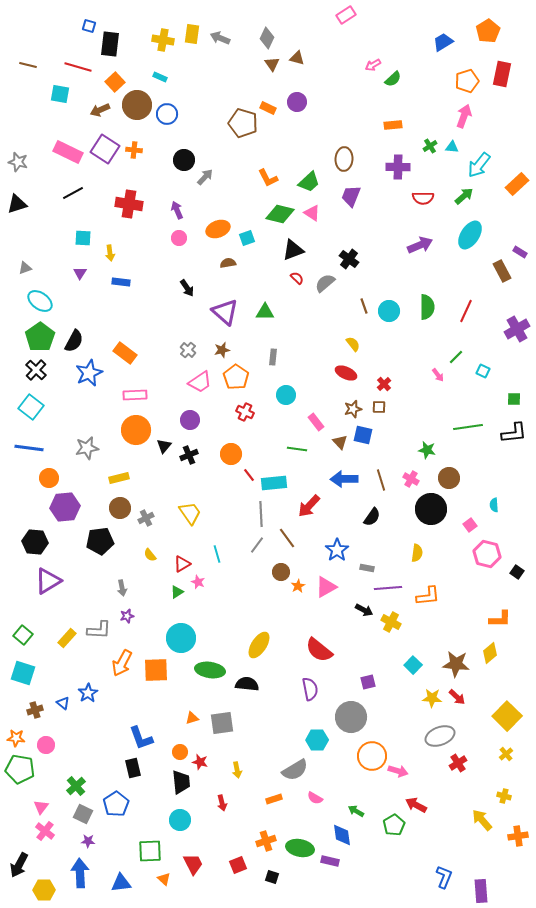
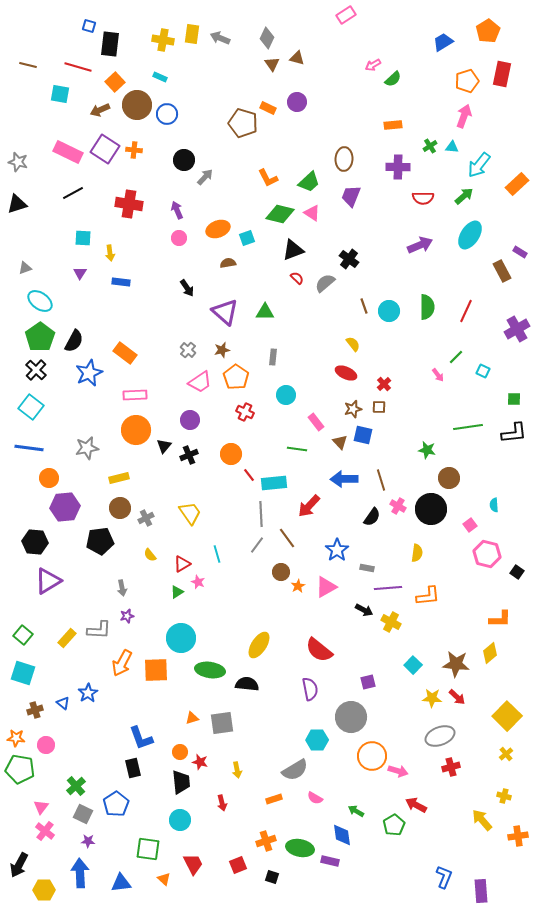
pink cross at (411, 479): moved 13 px left, 27 px down
red cross at (458, 763): moved 7 px left, 4 px down; rotated 18 degrees clockwise
green square at (150, 851): moved 2 px left, 2 px up; rotated 10 degrees clockwise
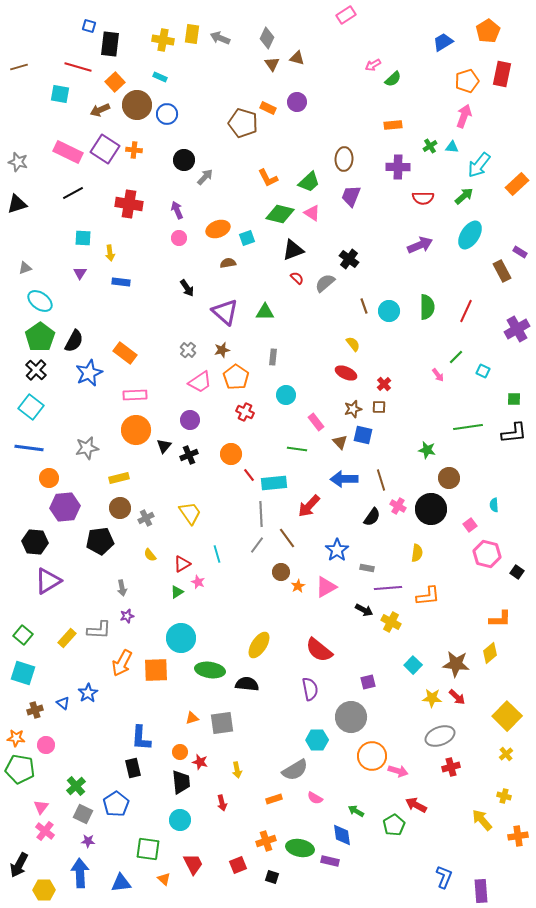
brown line at (28, 65): moved 9 px left, 2 px down; rotated 30 degrees counterclockwise
blue L-shape at (141, 738): rotated 24 degrees clockwise
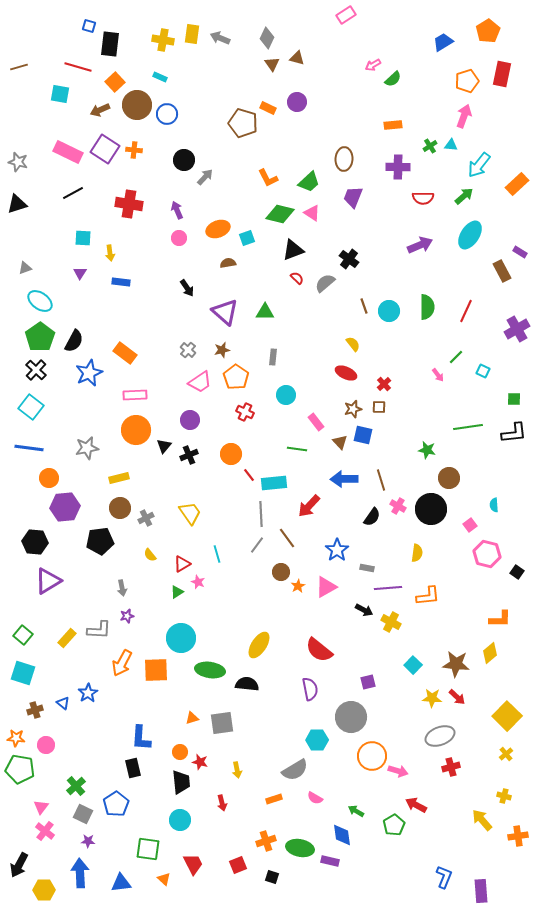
cyan triangle at (452, 147): moved 1 px left, 2 px up
purple trapezoid at (351, 196): moved 2 px right, 1 px down
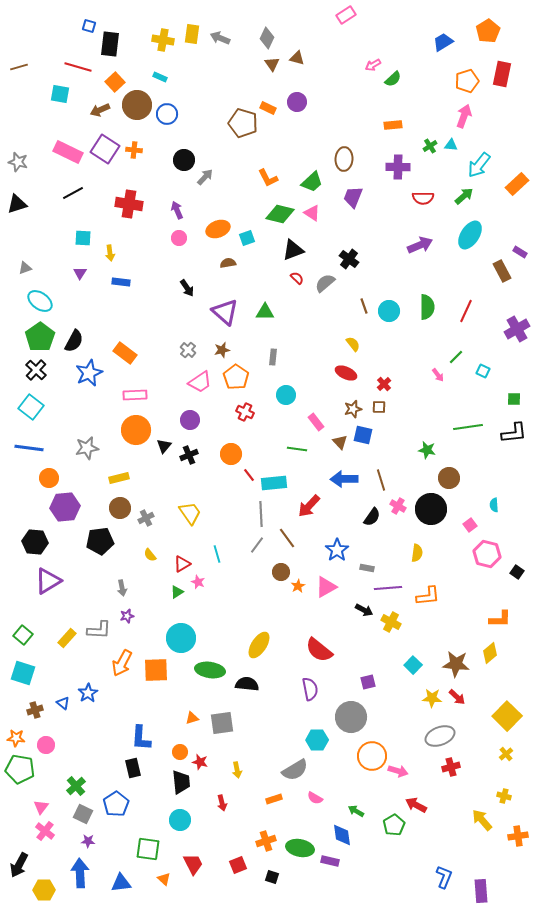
green trapezoid at (309, 182): moved 3 px right
